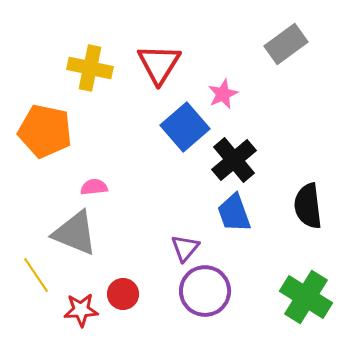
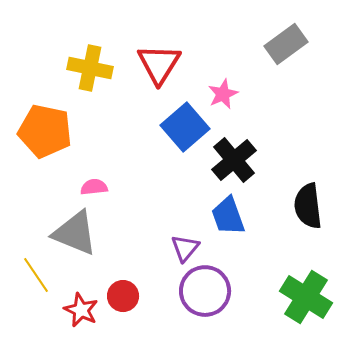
blue trapezoid: moved 6 px left, 3 px down
red circle: moved 2 px down
red star: rotated 28 degrees clockwise
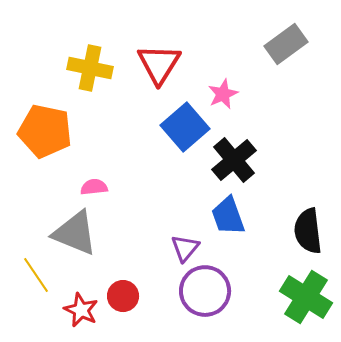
black semicircle: moved 25 px down
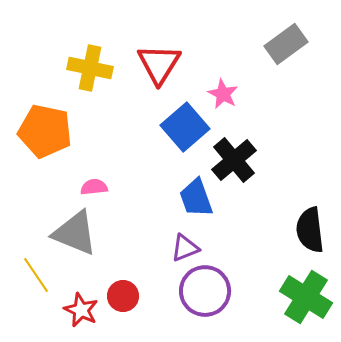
pink star: rotated 20 degrees counterclockwise
blue trapezoid: moved 32 px left, 18 px up
black semicircle: moved 2 px right, 1 px up
purple triangle: rotated 28 degrees clockwise
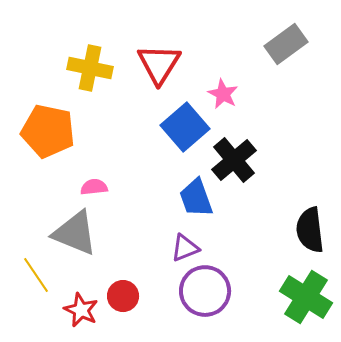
orange pentagon: moved 3 px right
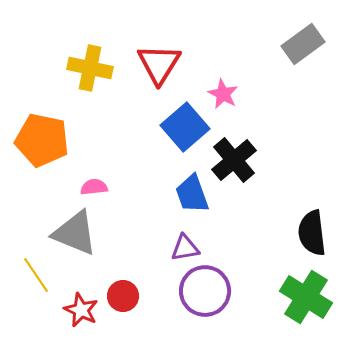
gray rectangle: moved 17 px right
orange pentagon: moved 6 px left, 9 px down
blue trapezoid: moved 4 px left, 4 px up
black semicircle: moved 2 px right, 3 px down
purple triangle: rotated 12 degrees clockwise
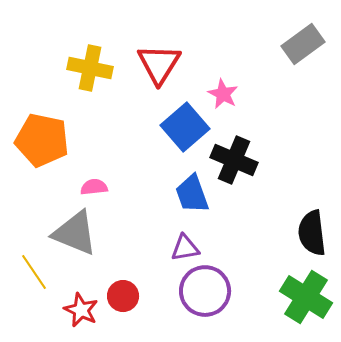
black cross: rotated 27 degrees counterclockwise
yellow line: moved 2 px left, 3 px up
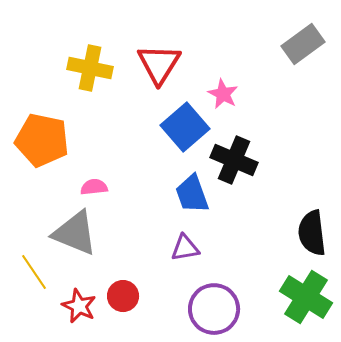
purple circle: moved 9 px right, 18 px down
red star: moved 2 px left, 4 px up
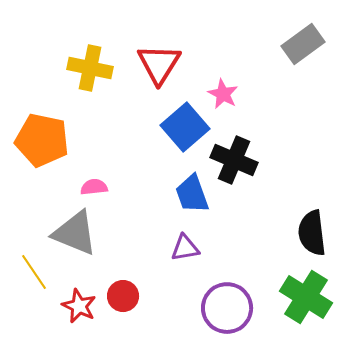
purple circle: moved 13 px right, 1 px up
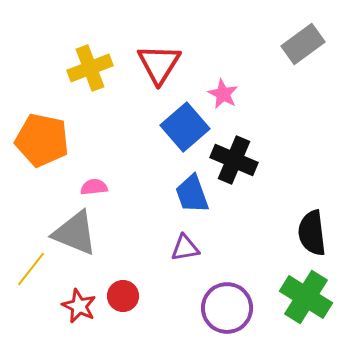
yellow cross: rotated 33 degrees counterclockwise
yellow line: moved 3 px left, 3 px up; rotated 72 degrees clockwise
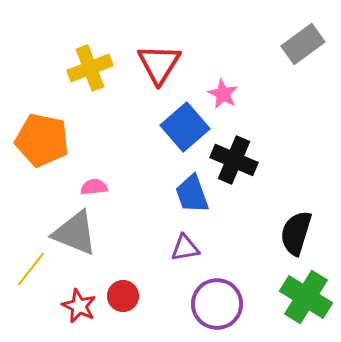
black semicircle: moved 16 px left; rotated 24 degrees clockwise
purple circle: moved 10 px left, 4 px up
